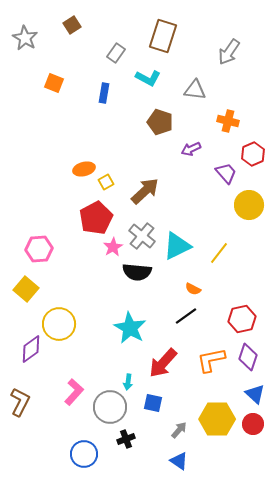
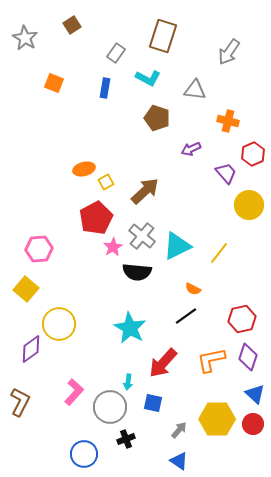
blue rectangle at (104, 93): moved 1 px right, 5 px up
brown pentagon at (160, 122): moved 3 px left, 4 px up
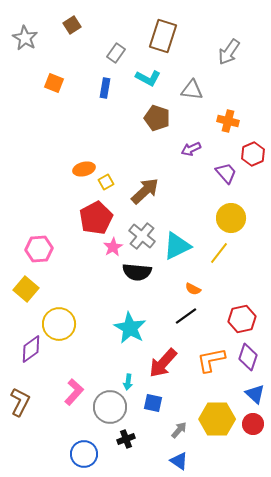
gray triangle at (195, 90): moved 3 px left
yellow circle at (249, 205): moved 18 px left, 13 px down
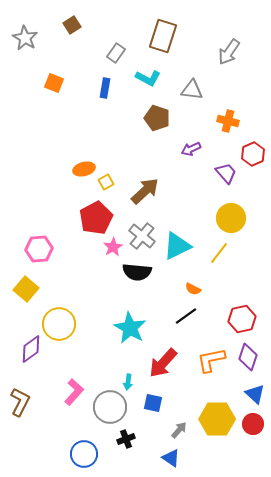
blue triangle at (179, 461): moved 8 px left, 3 px up
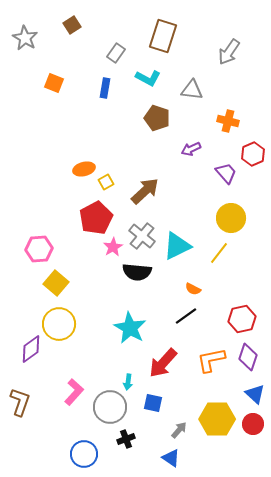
yellow square at (26, 289): moved 30 px right, 6 px up
brown L-shape at (20, 402): rotated 8 degrees counterclockwise
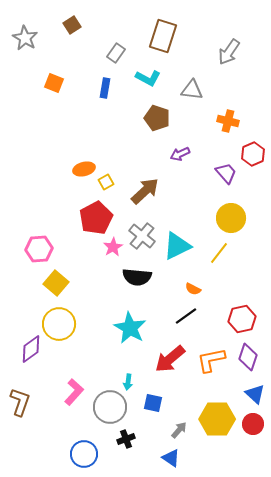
purple arrow at (191, 149): moved 11 px left, 5 px down
black semicircle at (137, 272): moved 5 px down
red arrow at (163, 363): moved 7 px right, 4 px up; rotated 8 degrees clockwise
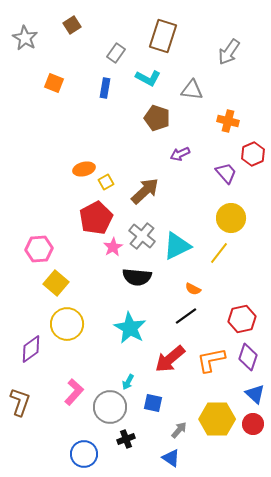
yellow circle at (59, 324): moved 8 px right
cyan arrow at (128, 382): rotated 21 degrees clockwise
